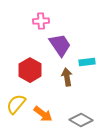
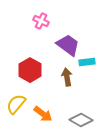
pink cross: rotated 28 degrees clockwise
purple trapezoid: moved 8 px right; rotated 20 degrees counterclockwise
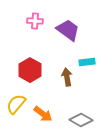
pink cross: moved 6 px left; rotated 21 degrees counterclockwise
purple trapezoid: moved 15 px up
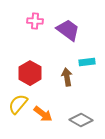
red hexagon: moved 3 px down
yellow semicircle: moved 2 px right
